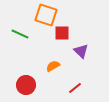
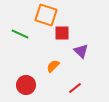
orange semicircle: rotated 16 degrees counterclockwise
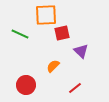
orange square: rotated 20 degrees counterclockwise
red square: rotated 14 degrees counterclockwise
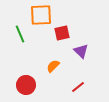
orange square: moved 5 px left
green line: rotated 42 degrees clockwise
red line: moved 3 px right, 1 px up
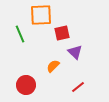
purple triangle: moved 6 px left, 1 px down
